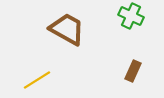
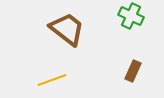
brown trapezoid: rotated 9 degrees clockwise
yellow line: moved 15 px right; rotated 12 degrees clockwise
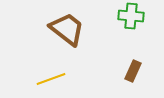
green cross: rotated 20 degrees counterclockwise
yellow line: moved 1 px left, 1 px up
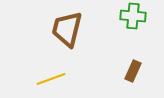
green cross: moved 2 px right
brown trapezoid: rotated 114 degrees counterclockwise
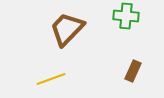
green cross: moved 7 px left
brown trapezoid: rotated 30 degrees clockwise
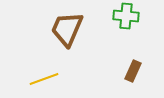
brown trapezoid: rotated 21 degrees counterclockwise
yellow line: moved 7 px left
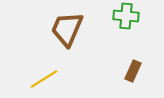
yellow line: rotated 12 degrees counterclockwise
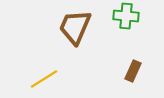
brown trapezoid: moved 8 px right, 2 px up
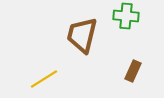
brown trapezoid: moved 7 px right, 8 px down; rotated 9 degrees counterclockwise
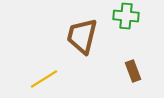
brown trapezoid: moved 1 px down
brown rectangle: rotated 45 degrees counterclockwise
